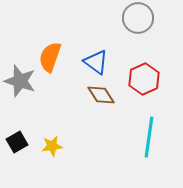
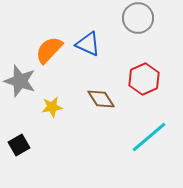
orange semicircle: moved 1 px left, 7 px up; rotated 24 degrees clockwise
blue triangle: moved 8 px left, 18 px up; rotated 12 degrees counterclockwise
brown diamond: moved 4 px down
cyan line: rotated 42 degrees clockwise
black square: moved 2 px right, 3 px down
yellow star: moved 39 px up
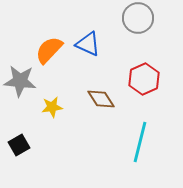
gray star: rotated 12 degrees counterclockwise
cyan line: moved 9 px left, 5 px down; rotated 36 degrees counterclockwise
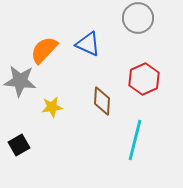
orange semicircle: moved 5 px left
brown diamond: moved 1 px right, 2 px down; rotated 36 degrees clockwise
cyan line: moved 5 px left, 2 px up
